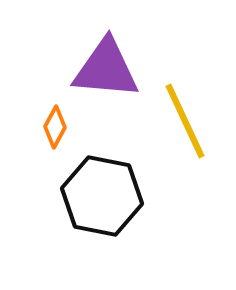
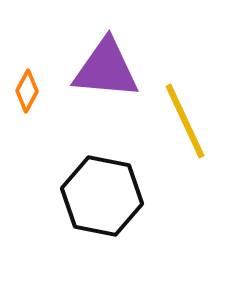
orange diamond: moved 28 px left, 36 px up
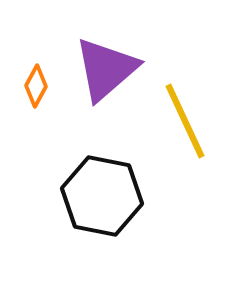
purple triangle: rotated 46 degrees counterclockwise
orange diamond: moved 9 px right, 5 px up
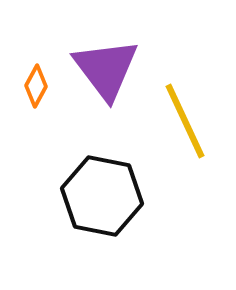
purple triangle: rotated 26 degrees counterclockwise
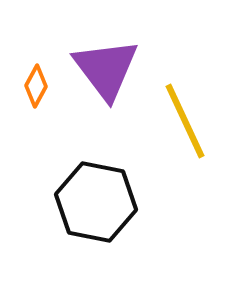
black hexagon: moved 6 px left, 6 px down
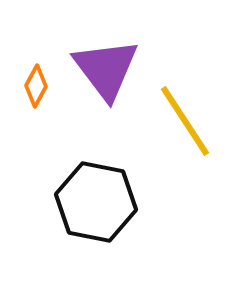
yellow line: rotated 8 degrees counterclockwise
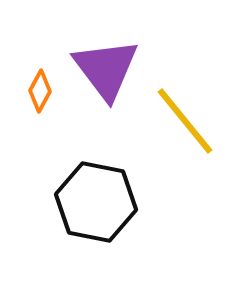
orange diamond: moved 4 px right, 5 px down
yellow line: rotated 6 degrees counterclockwise
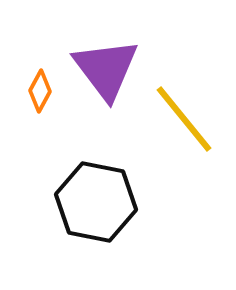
yellow line: moved 1 px left, 2 px up
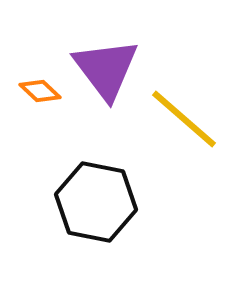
orange diamond: rotated 75 degrees counterclockwise
yellow line: rotated 10 degrees counterclockwise
